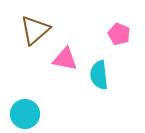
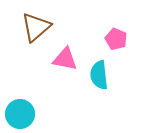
brown triangle: moved 1 px right, 3 px up
pink pentagon: moved 3 px left, 5 px down
cyan circle: moved 5 px left
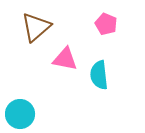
pink pentagon: moved 10 px left, 15 px up
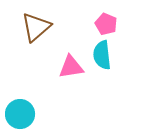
pink triangle: moved 6 px right, 8 px down; rotated 20 degrees counterclockwise
cyan semicircle: moved 3 px right, 20 px up
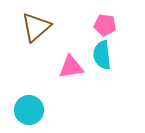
pink pentagon: moved 1 px left, 1 px down; rotated 15 degrees counterclockwise
cyan circle: moved 9 px right, 4 px up
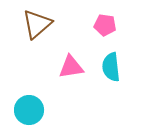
brown triangle: moved 1 px right, 3 px up
cyan semicircle: moved 9 px right, 12 px down
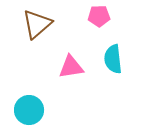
pink pentagon: moved 6 px left, 9 px up; rotated 10 degrees counterclockwise
cyan semicircle: moved 2 px right, 8 px up
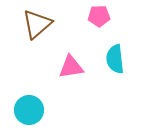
cyan semicircle: moved 2 px right
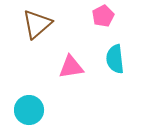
pink pentagon: moved 4 px right; rotated 25 degrees counterclockwise
